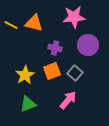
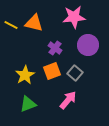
purple cross: rotated 24 degrees clockwise
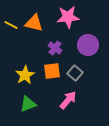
pink star: moved 6 px left
orange square: rotated 12 degrees clockwise
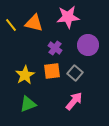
yellow line: rotated 24 degrees clockwise
pink arrow: moved 6 px right, 1 px down
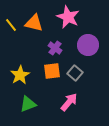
pink star: rotated 30 degrees clockwise
yellow star: moved 5 px left
pink arrow: moved 5 px left, 1 px down
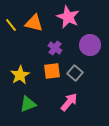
purple circle: moved 2 px right
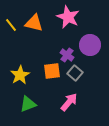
purple cross: moved 12 px right, 7 px down
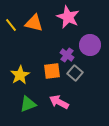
pink arrow: moved 10 px left; rotated 102 degrees counterclockwise
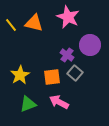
orange square: moved 6 px down
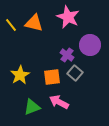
green triangle: moved 4 px right, 3 px down
